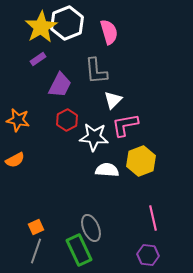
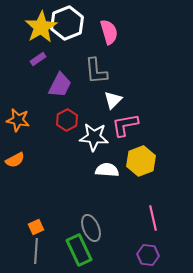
gray line: rotated 15 degrees counterclockwise
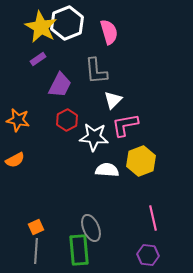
yellow star: rotated 12 degrees counterclockwise
green rectangle: rotated 20 degrees clockwise
